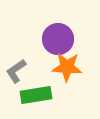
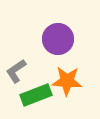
orange star: moved 14 px down
green rectangle: rotated 12 degrees counterclockwise
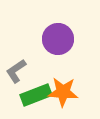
orange star: moved 4 px left, 11 px down
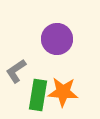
purple circle: moved 1 px left
green rectangle: moved 2 px right; rotated 60 degrees counterclockwise
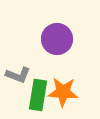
gray L-shape: moved 2 px right, 4 px down; rotated 125 degrees counterclockwise
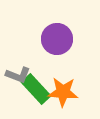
green rectangle: moved 2 px left, 6 px up; rotated 52 degrees counterclockwise
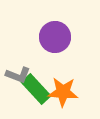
purple circle: moved 2 px left, 2 px up
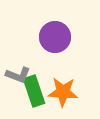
green rectangle: moved 2 px left, 2 px down; rotated 24 degrees clockwise
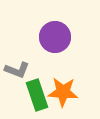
gray L-shape: moved 1 px left, 5 px up
green rectangle: moved 3 px right, 4 px down
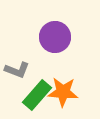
green rectangle: rotated 60 degrees clockwise
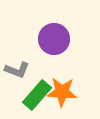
purple circle: moved 1 px left, 2 px down
orange star: moved 1 px left
